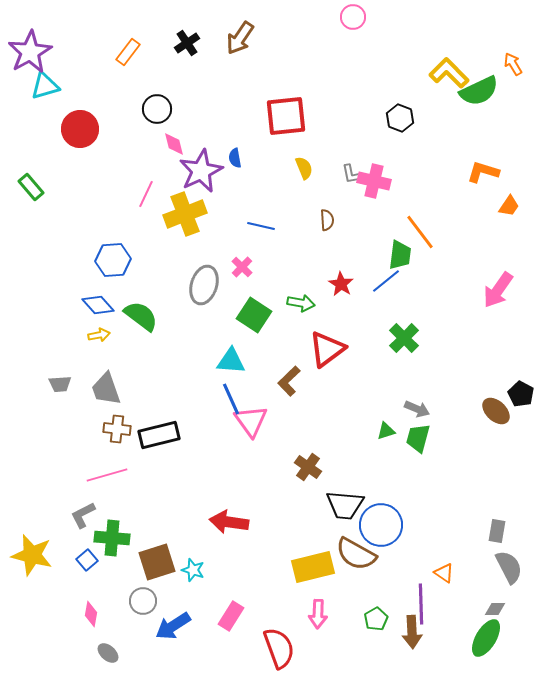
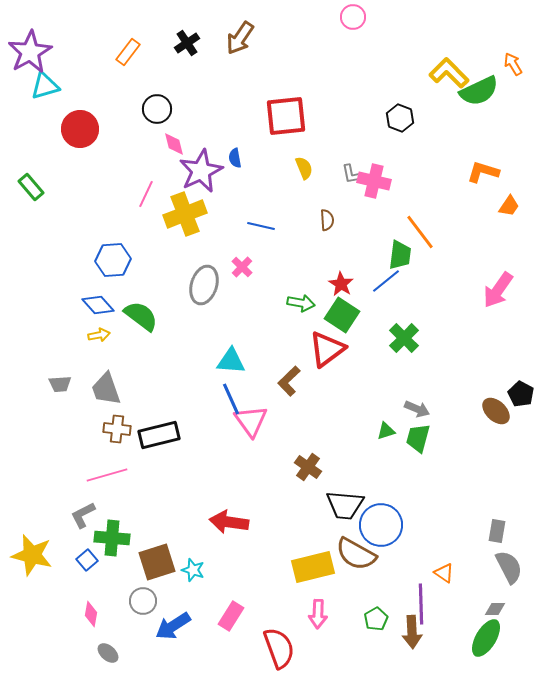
green square at (254, 315): moved 88 px right
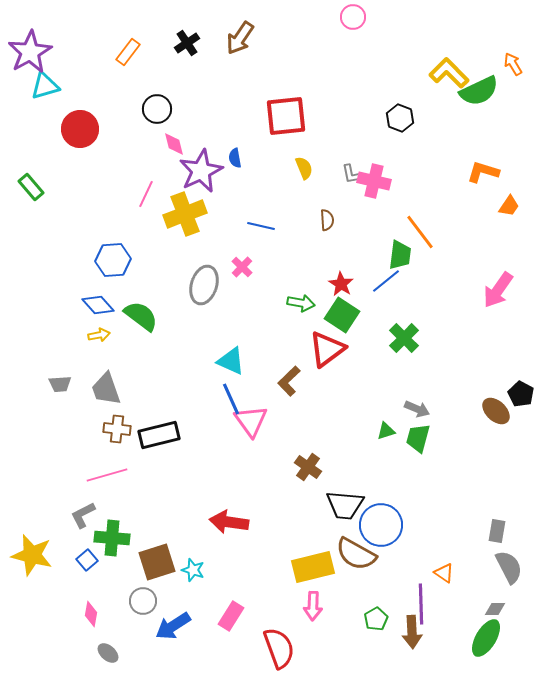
cyan triangle at (231, 361): rotated 20 degrees clockwise
pink arrow at (318, 614): moved 5 px left, 8 px up
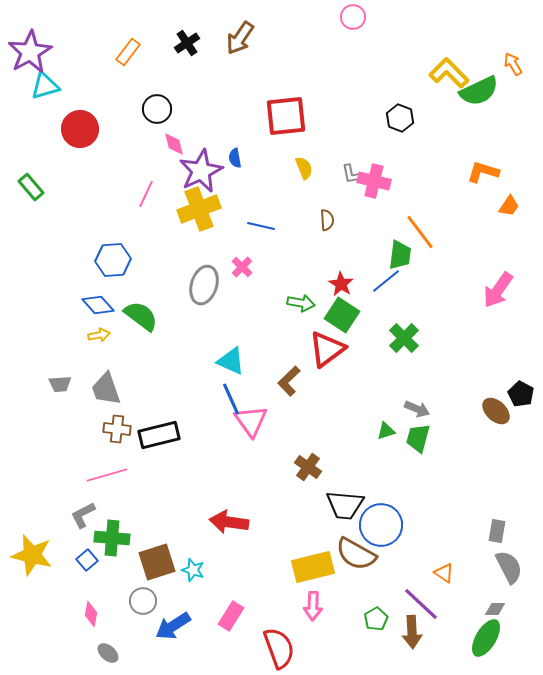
yellow cross at (185, 214): moved 14 px right, 5 px up
purple line at (421, 604): rotated 45 degrees counterclockwise
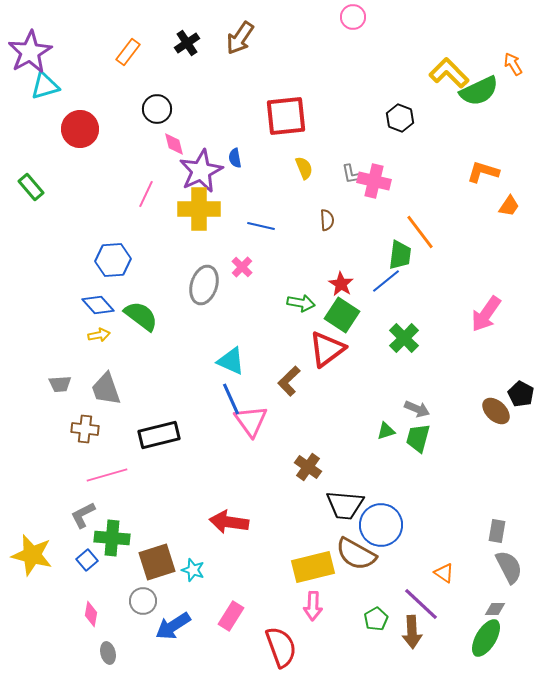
yellow cross at (199, 209): rotated 21 degrees clockwise
pink arrow at (498, 290): moved 12 px left, 24 px down
brown cross at (117, 429): moved 32 px left
red semicircle at (279, 648): moved 2 px right, 1 px up
gray ellipse at (108, 653): rotated 35 degrees clockwise
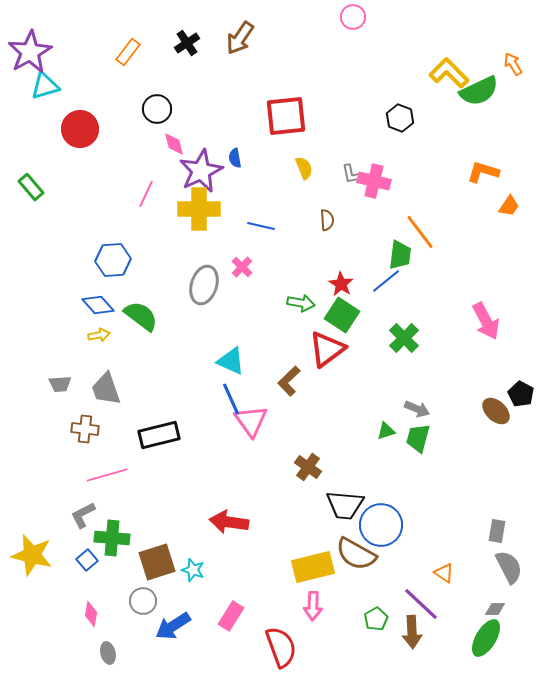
pink arrow at (486, 314): moved 7 px down; rotated 63 degrees counterclockwise
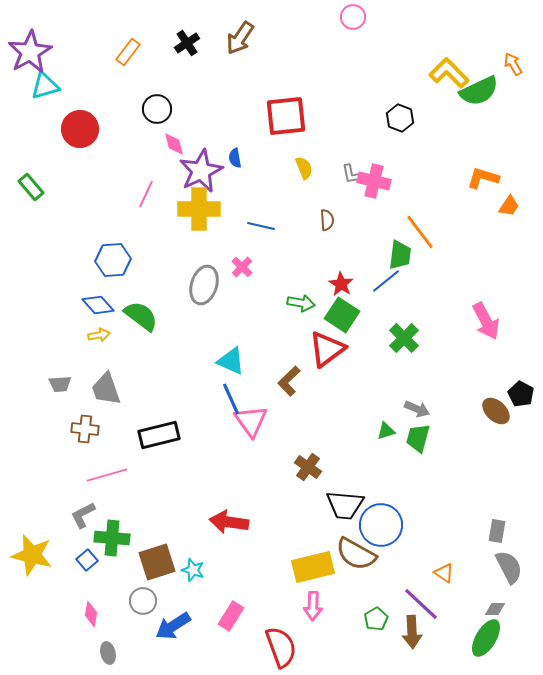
orange L-shape at (483, 172): moved 6 px down
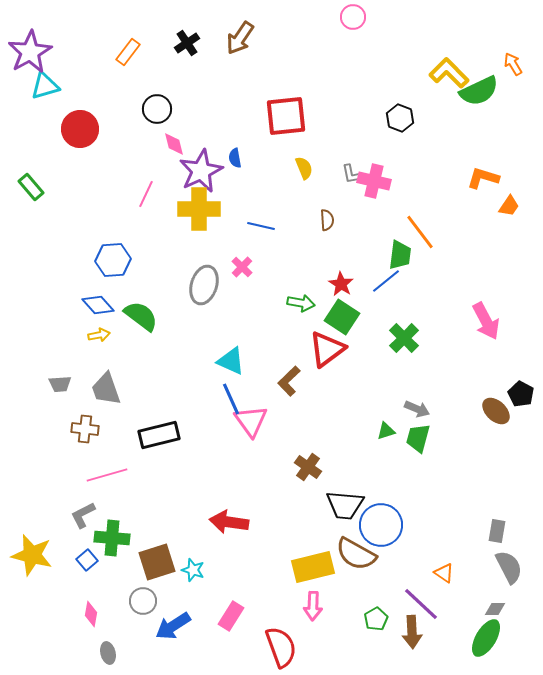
green square at (342, 315): moved 2 px down
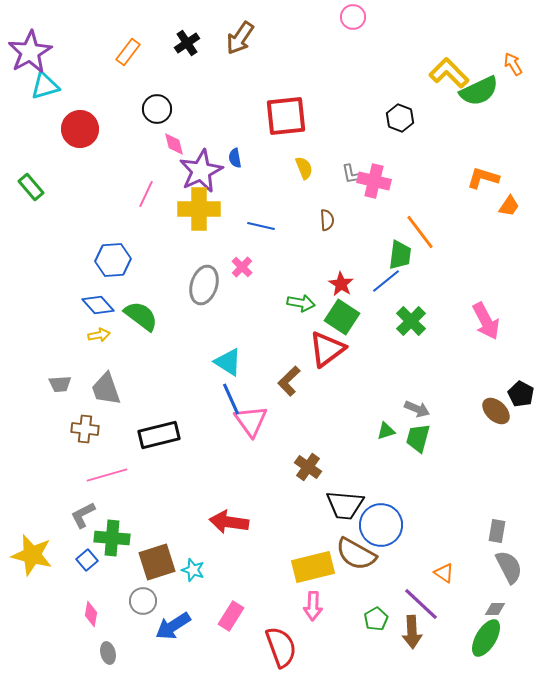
green cross at (404, 338): moved 7 px right, 17 px up
cyan triangle at (231, 361): moved 3 px left, 1 px down; rotated 8 degrees clockwise
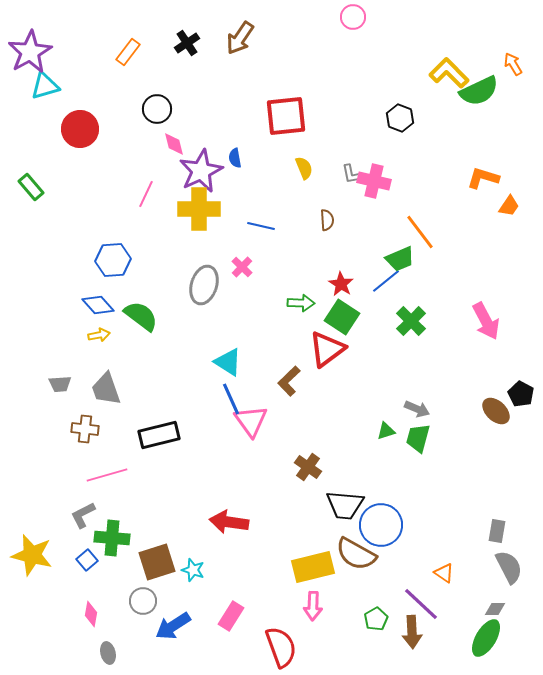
green trapezoid at (400, 255): moved 4 px down; rotated 60 degrees clockwise
green arrow at (301, 303): rotated 8 degrees counterclockwise
